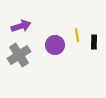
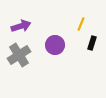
yellow line: moved 4 px right, 11 px up; rotated 32 degrees clockwise
black rectangle: moved 2 px left, 1 px down; rotated 16 degrees clockwise
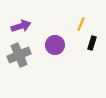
gray cross: rotated 10 degrees clockwise
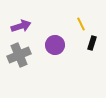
yellow line: rotated 48 degrees counterclockwise
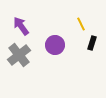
purple arrow: rotated 108 degrees counterclockwise
gray cross: rotated 15 degrees counterclockwise
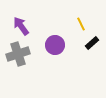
black rectangle: rotated 32 degrees clockwise
gray cross: moved 1 px left, 1 px up; rotated 20 degrees clockwise
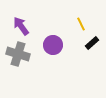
purple circle: moved 2 px left
gray cross: rotated 35 degrees clockwise
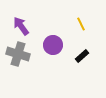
black rectangle: moved 10 px left, 13 px down
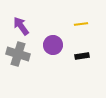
yellow line: rotated 72 degrees counterclockwise
black rectangle: rotated 32 degrees clockwise
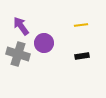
yellow line: moved 1 px down
purple circle: moved 9 px left, 2 px up
